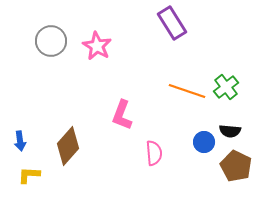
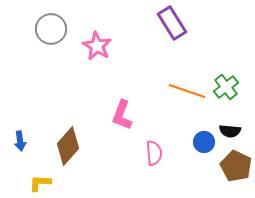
gray circle: moved 12 px up
yellow L-shape: moved 11 px right, 8 px down
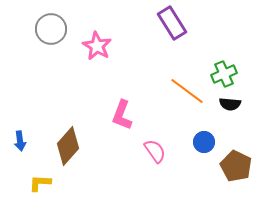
green cross: moved 2 px left, 13 px up; rotated 15 degrees clockwise
orange line: rotated 18 degrees clockwise
black semicircle: moved 27 px up
pink semicircle: moved 1 px right, 2 px up; rotated 30 degrees counterclockwise
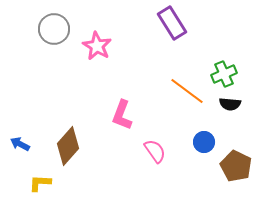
gray circle: moved 3 px right
blue arrow: moved 3 px down; rotated 126 degrees clockwise
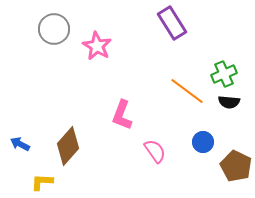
black semicircle: moved 1 px left, 2 px up
blue circle: moved 1 px left
yellow L-shape: moved 2 px right, 1 px up
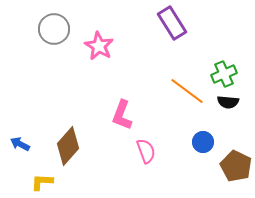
pink star: moved 2 px right
black semicircle: moved 1 px left
pink semicircle: moved 9 px left; rotated 15 degrees clockwise
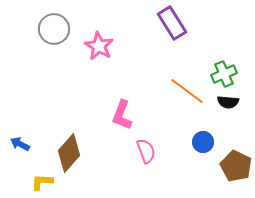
brown diamond: moved 1 px right, 7 px down
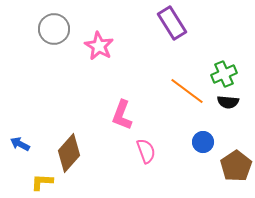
brown pentagon: rotated 12 degrees clockwise
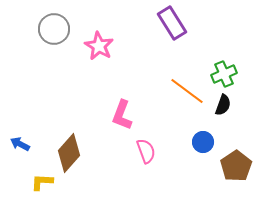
black semicircle: moved 5 px left, 3 px down; rotated 75 degrees counterclockwise
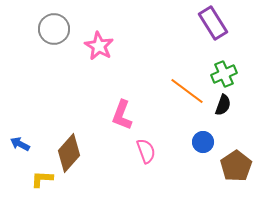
purple rectangle: moved 41 px right
yellow L-shape: moved 3 px up
